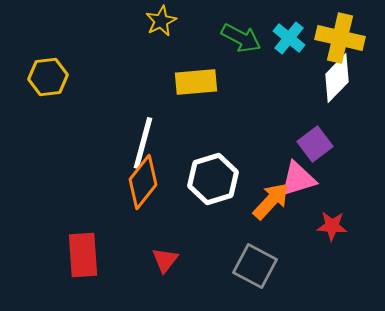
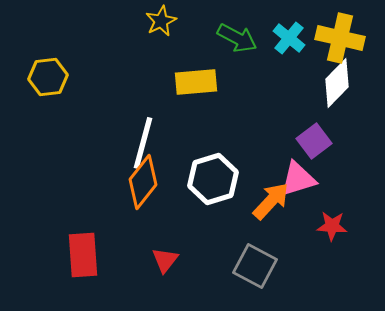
green arrow: moved 4 px left
white diamond: moved 5 px down
purple square: moved 1 px left, 3 px up
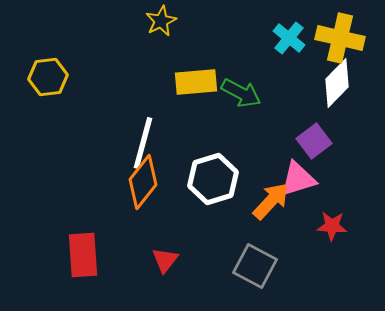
green arrow: moved 4 px right, 55 px down
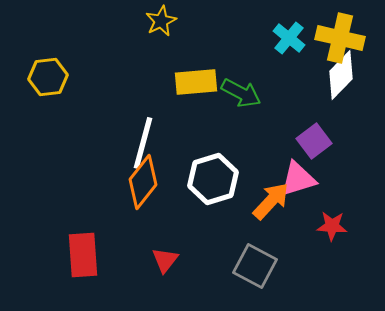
white diamond: moved 4 px right, 8 px up
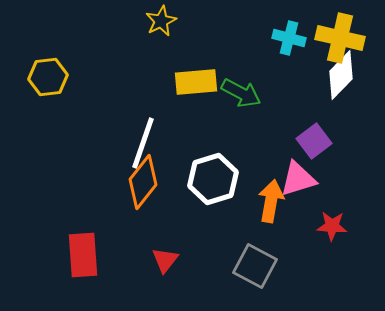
cyan cross: rotated 24 degrees counterclockwise
white line: rotated 4 degrees clockwise
orange arrow: rotated 33 degrees counterclockwise
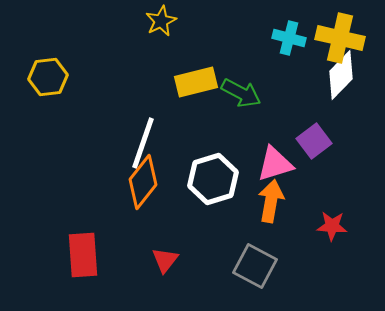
yellow rectangle: rotated 9 degrees counterclockwise
pink triangle: moved 23 px left, 15 px up
